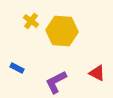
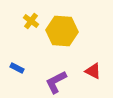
red triangle: moved 4 px left, 2 px up
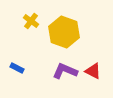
yellow hexagon: moved 2 px right, 1 px down; rotated 16 degrees clockwise
purple L-shape: moved 9 px right, 11 px up; rotated 50 degrees clockwise
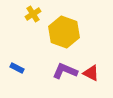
yellow cross: moved 2 px right, 7 px up; rotated 21 degrees clockwise
red triangle: moved 2 px left, 2 px down
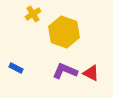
blue rectangle: moved 1 px left
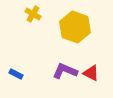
yellow cross: rotated 28 degrees counterclockwise
yellow hexagon: moved 11 px right, 5 px up
blue rectangle: moved 6 px down
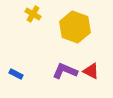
red triangle: moved 2 px up
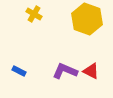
yellow cross: moved 1 px right
yellow hexagon: moved 12 px right, 8 px up
blue rectangle: moved 3 px right, 3 px up
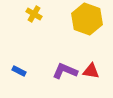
red triangle: rotated 18 degrees counterclockwise
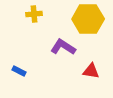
yellow cross: rotated 35 degrees counterclockwise
yellow hexagon: moved 1 px right; rotated 20 degrees counterclockwise
purple L-shape: moved 2 px left, 24 px up; rotated 10 degrees clockwise
